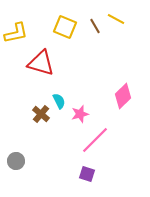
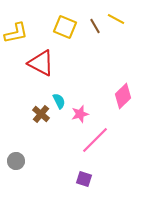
red triangle: rotated 12 degrees clockwise
purple square: moved 3 px left, 5 px down
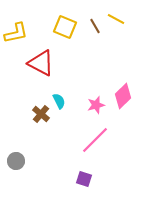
pink star: moved 16 px right, 9 px up
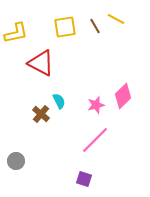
yellow square: rotated 30 degrees counterclockwise
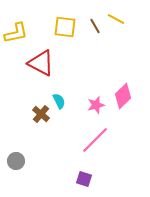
yellow square: rotated 15 degrees clockwise
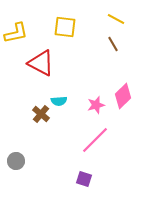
brown line: moved 18 px right, 18 px down
cyan semicircle: rotated 112 degrees clockwise
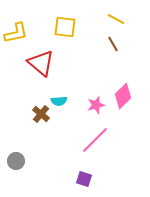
red triangle: rotated 12 degrees clockwise
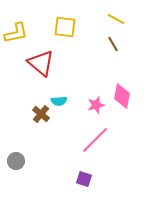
pink diamond: moved 1 px left; rotated 35 degrees counterclockwise
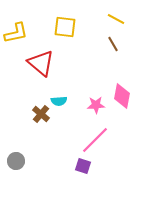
pink star: rotated 12 degrees clockwise
purple square: moved 1 px left, 13 px up
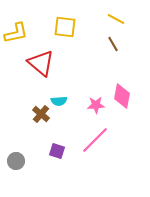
purple square: moved 26 px left, 15 px up
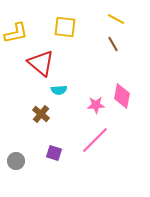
cyan semicircle: moved 11 px up
purple square: moved 3 px left, 2 px down
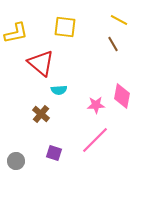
yellow line: moved 3 px right, 1 px down
